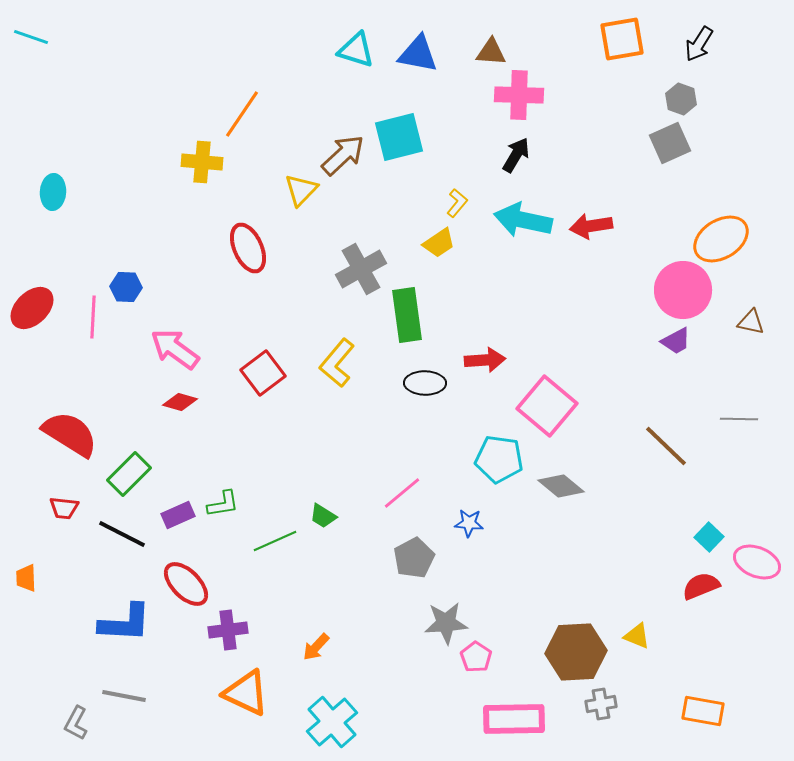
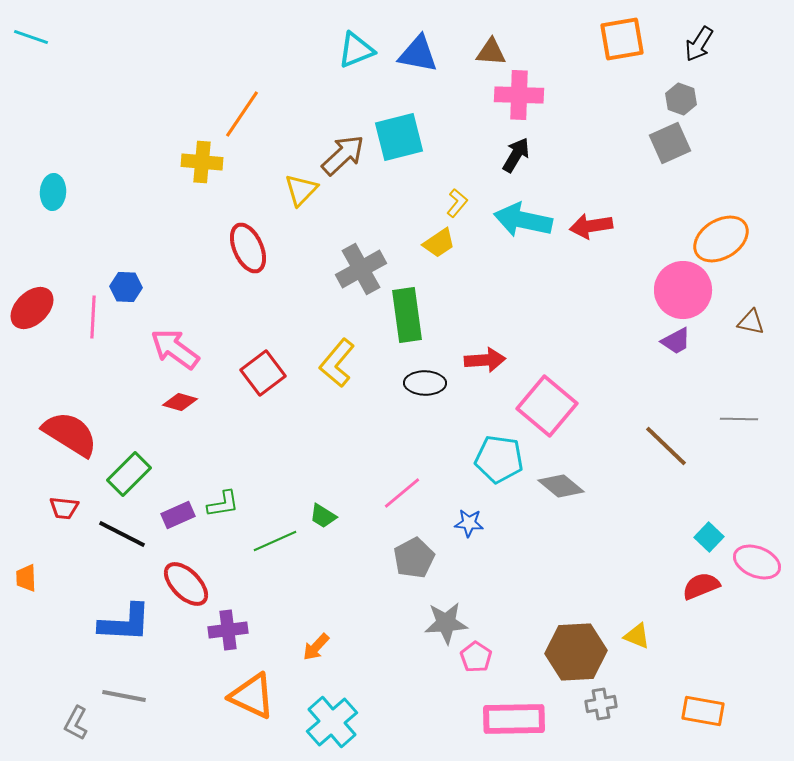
cyan triangle at (356, 50): rotated 39 degrees counterclockwise
orange triangle at (246, 693): moved 6 px right, 3 px down
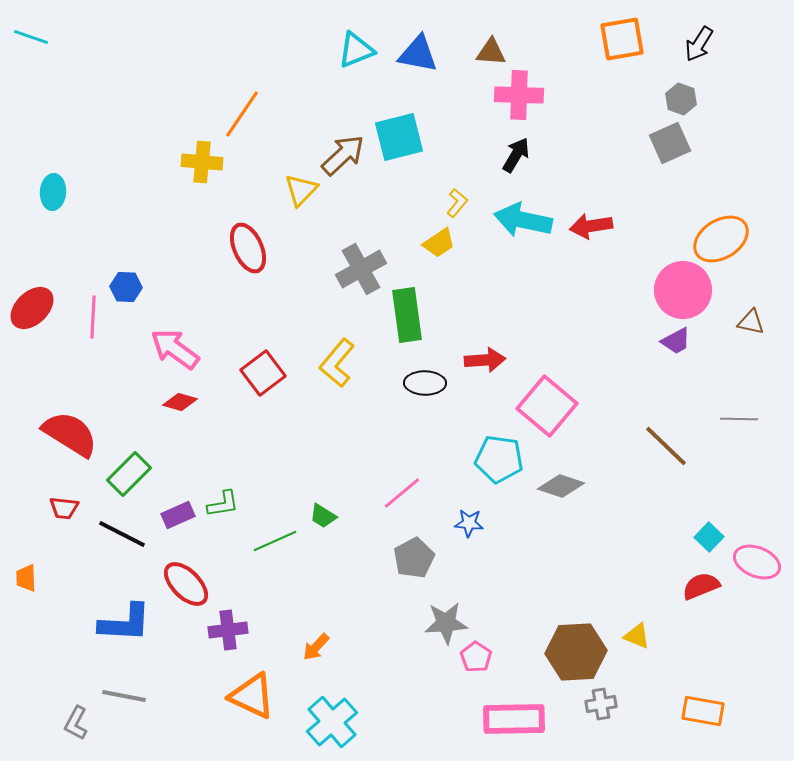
gray diamond at (561, 486): rotated 21 degrees counterclockwise
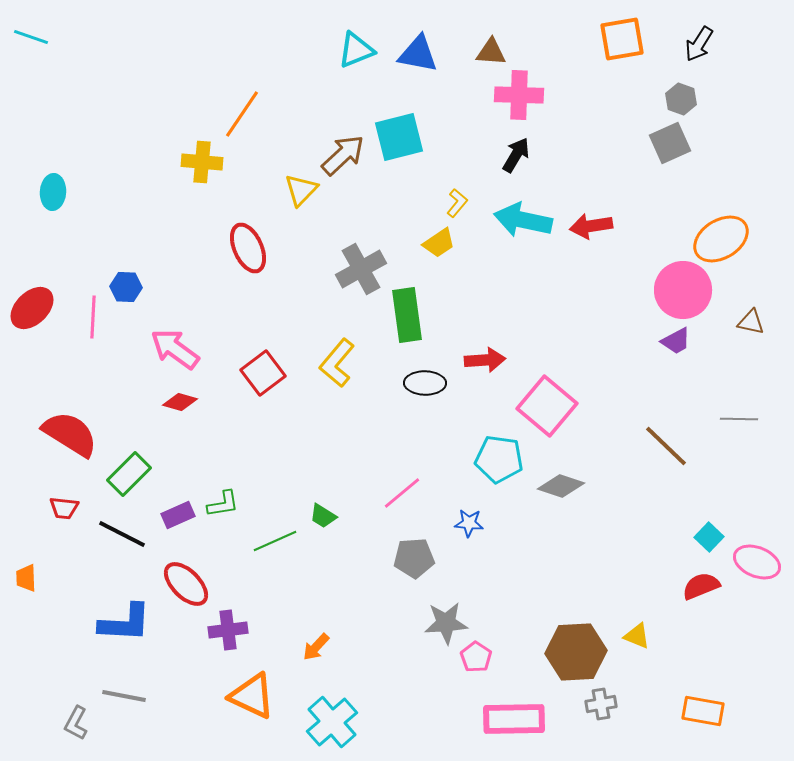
gray pentagon at (414, 558): rotated 24 degrees clockwise
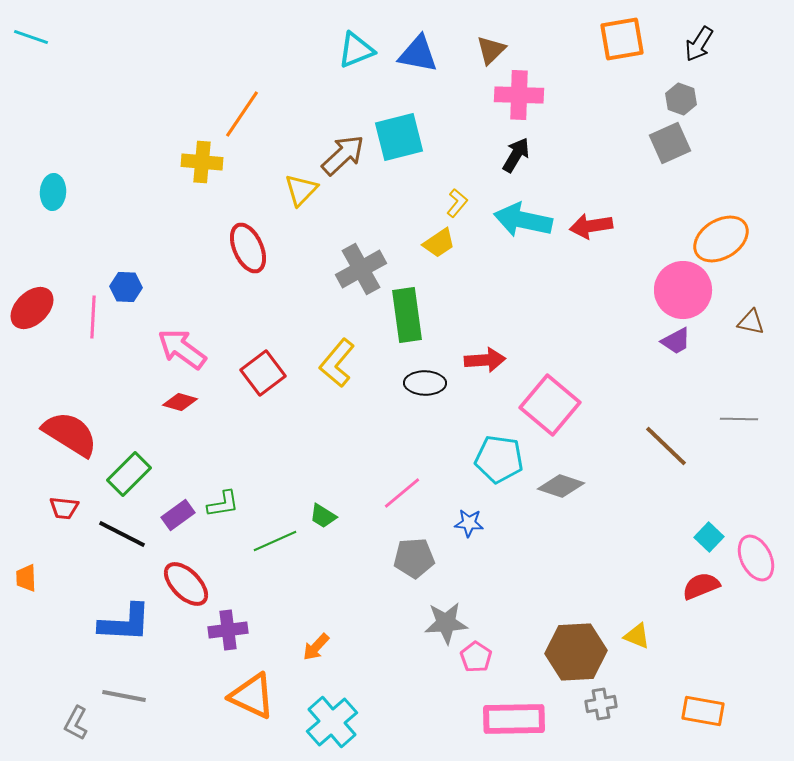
brown triangle at (491, 52): moved 2 px up; rotated 48 degrees counterclockwise
pink arrow at (175, 349): moved 7 px right
pink square at (547, 406): moved 3 px right, 1 px up
purple rectangle at (178, 515): rotated 12 degrees counterclockwise
pink ellipse at (757, 562): moved 1 px left, 4 px up; rotated 42 degrees clockwise
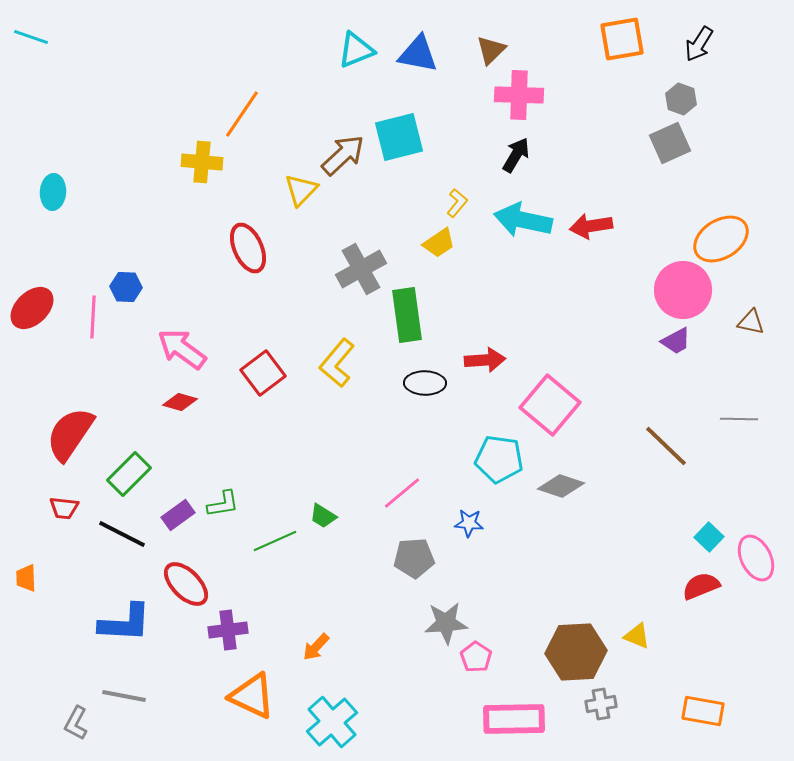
red semicircle at (70, 434): rotated 88 degrees counterclockwise
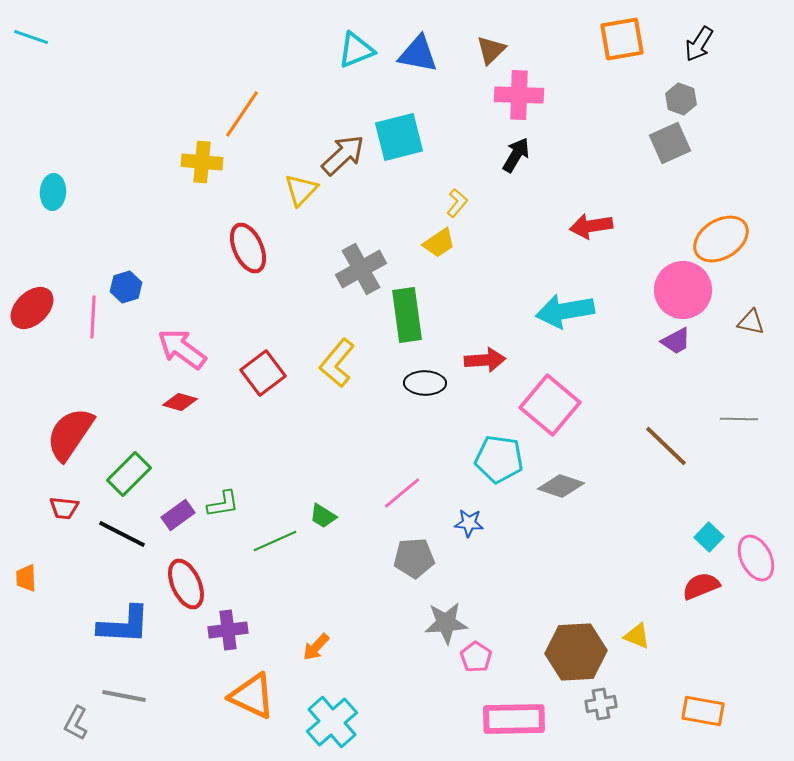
cyan arrow at (523, 220): moved 42 px right, 91 px down; rotated 22 degrees counterclockwise
blue hexagon at (126, 287): rotated 20 degrees counterclockwise
red ellipse at (186, 584): rotated 21 degrees clockwise
blue L-shape at (125, 623): moved 1 px left, 2 px down
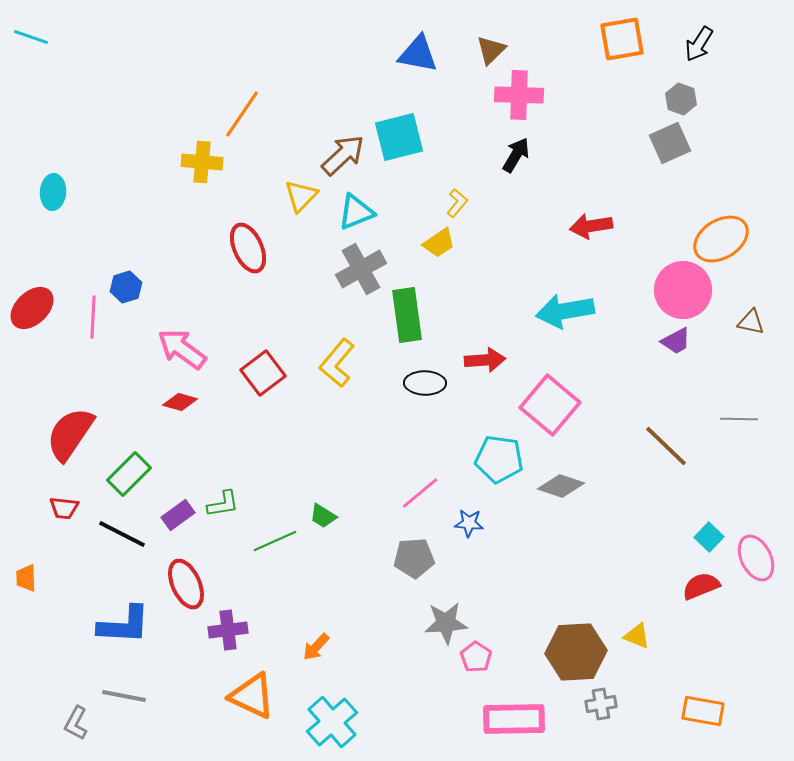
cyan triangle at (356, 50): moved 162 px down
yellow triangle at (301, 190): moved 6 px down
pink line at (402, 493): moved 18 px right
